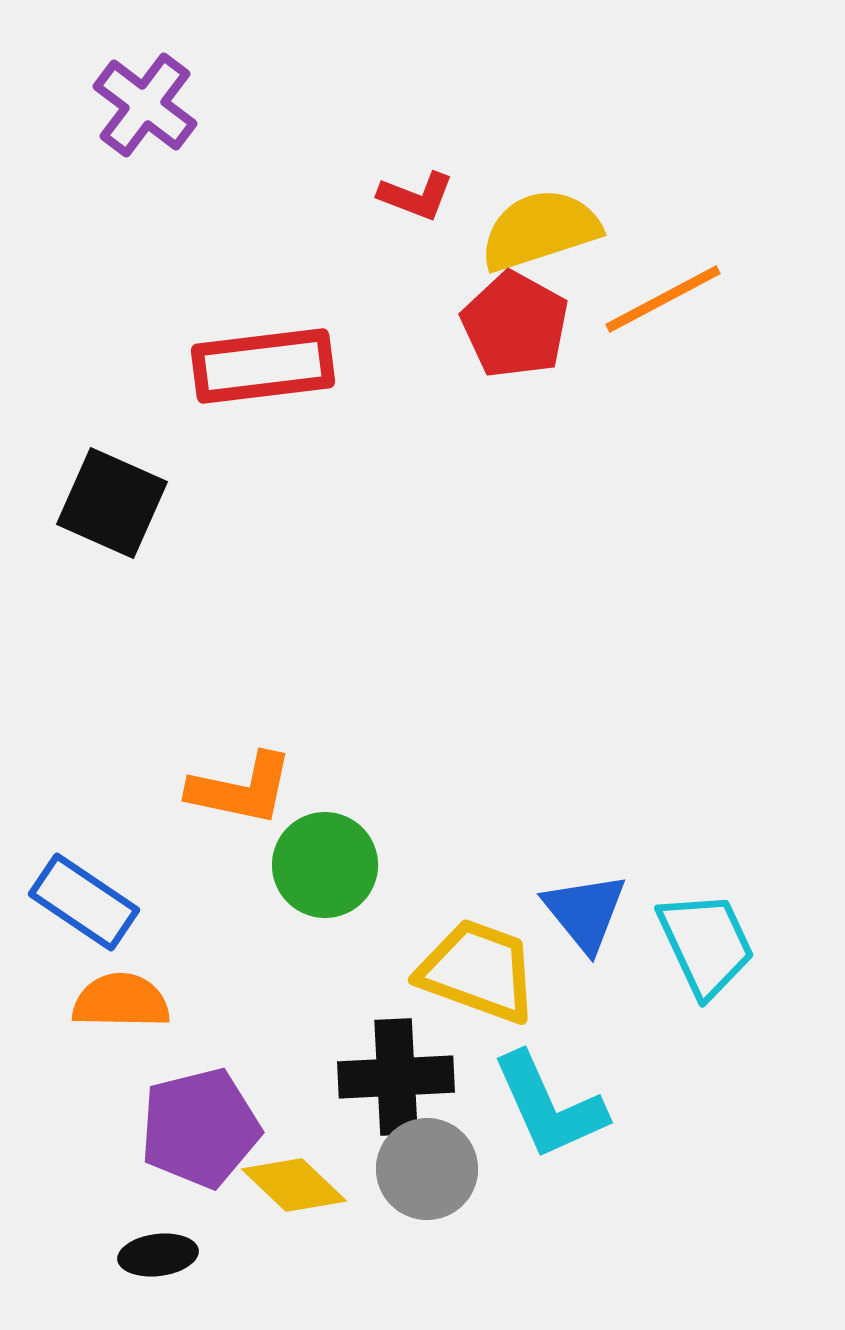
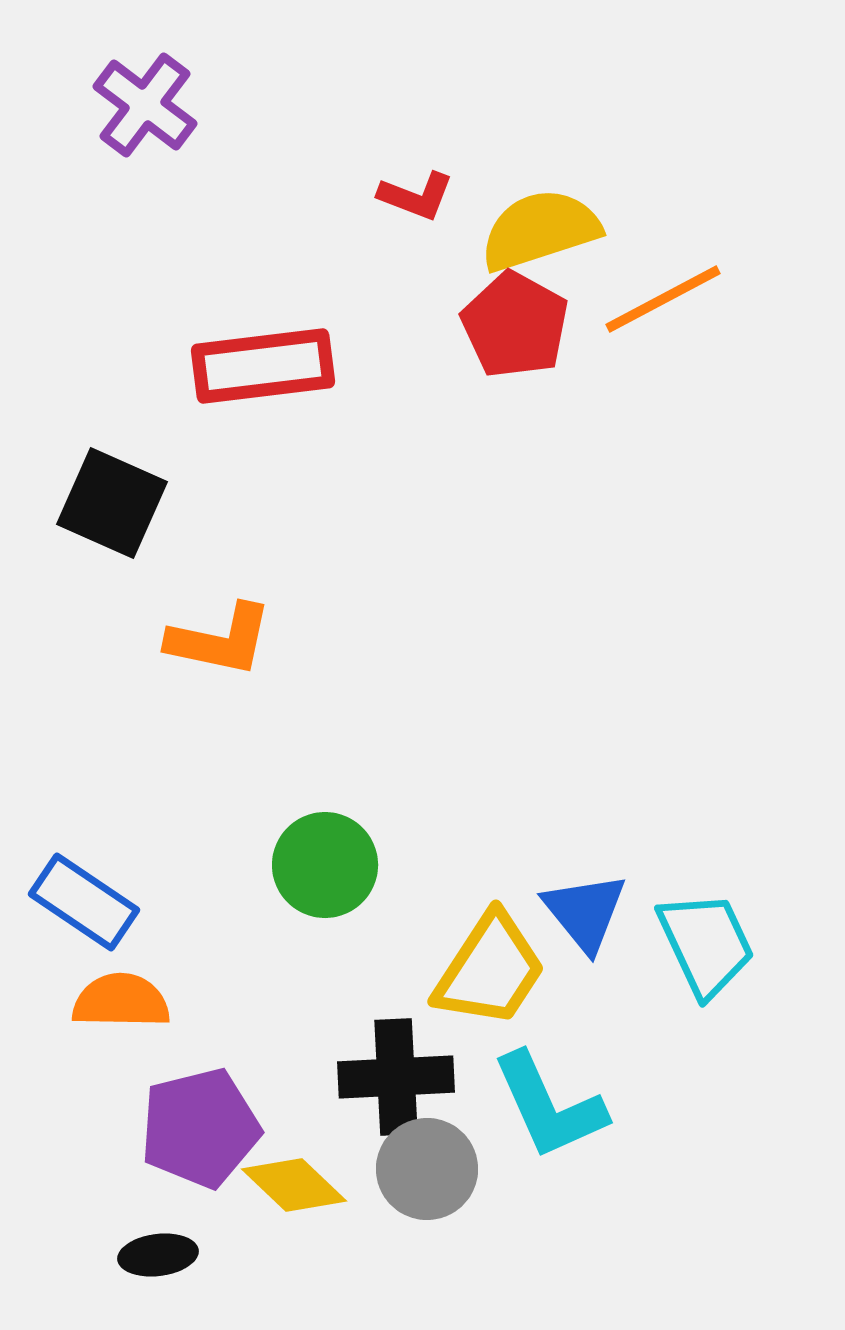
orange L-shape: moved 21 px left, 149 px up
yellow trapezoid: moved 12 px right, 1 px up; rotated 103 degrees clockwise
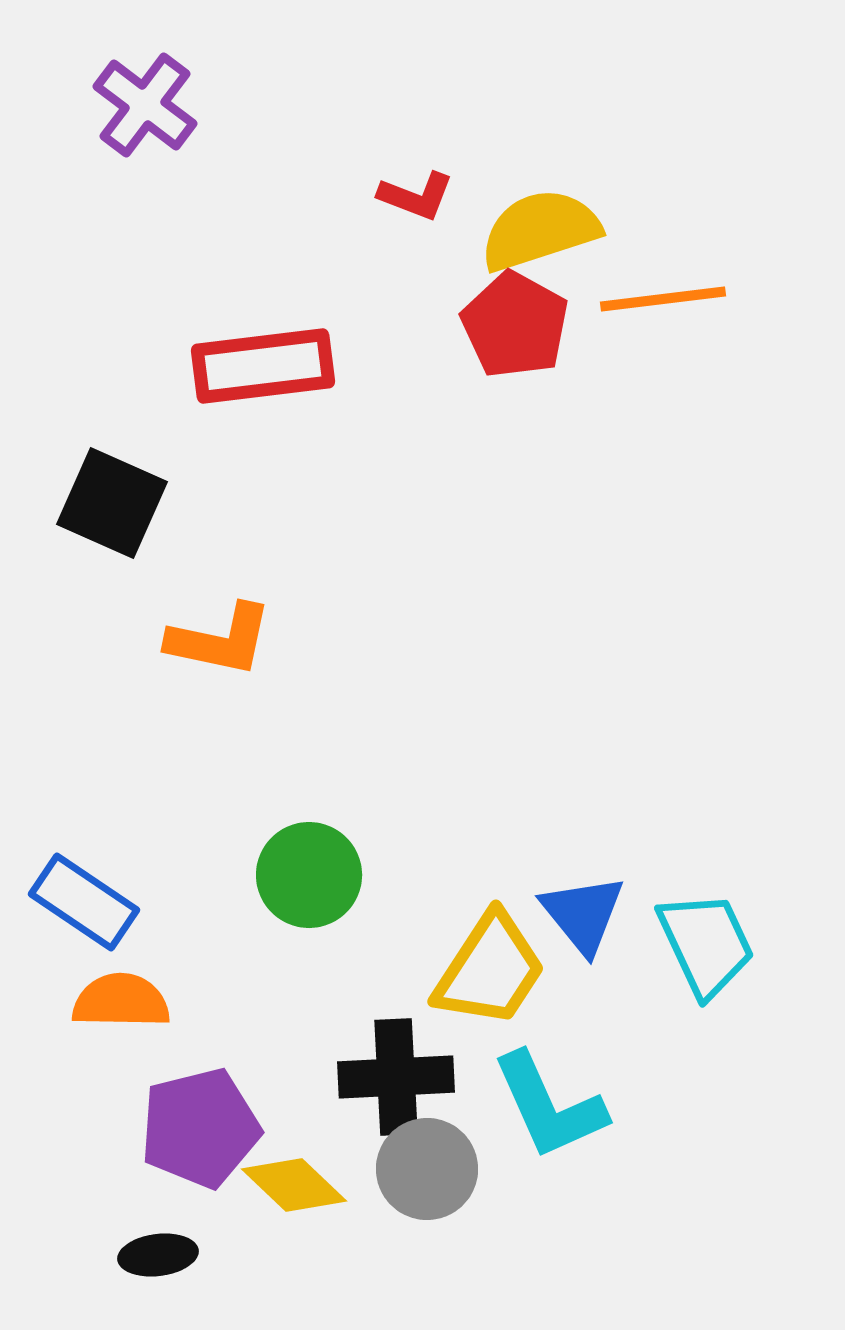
orange line: rotated 21 degrees clockwise
green circle: moved 16 px left, 10 px down
blue triangle: moved 2 px left, 2 px down
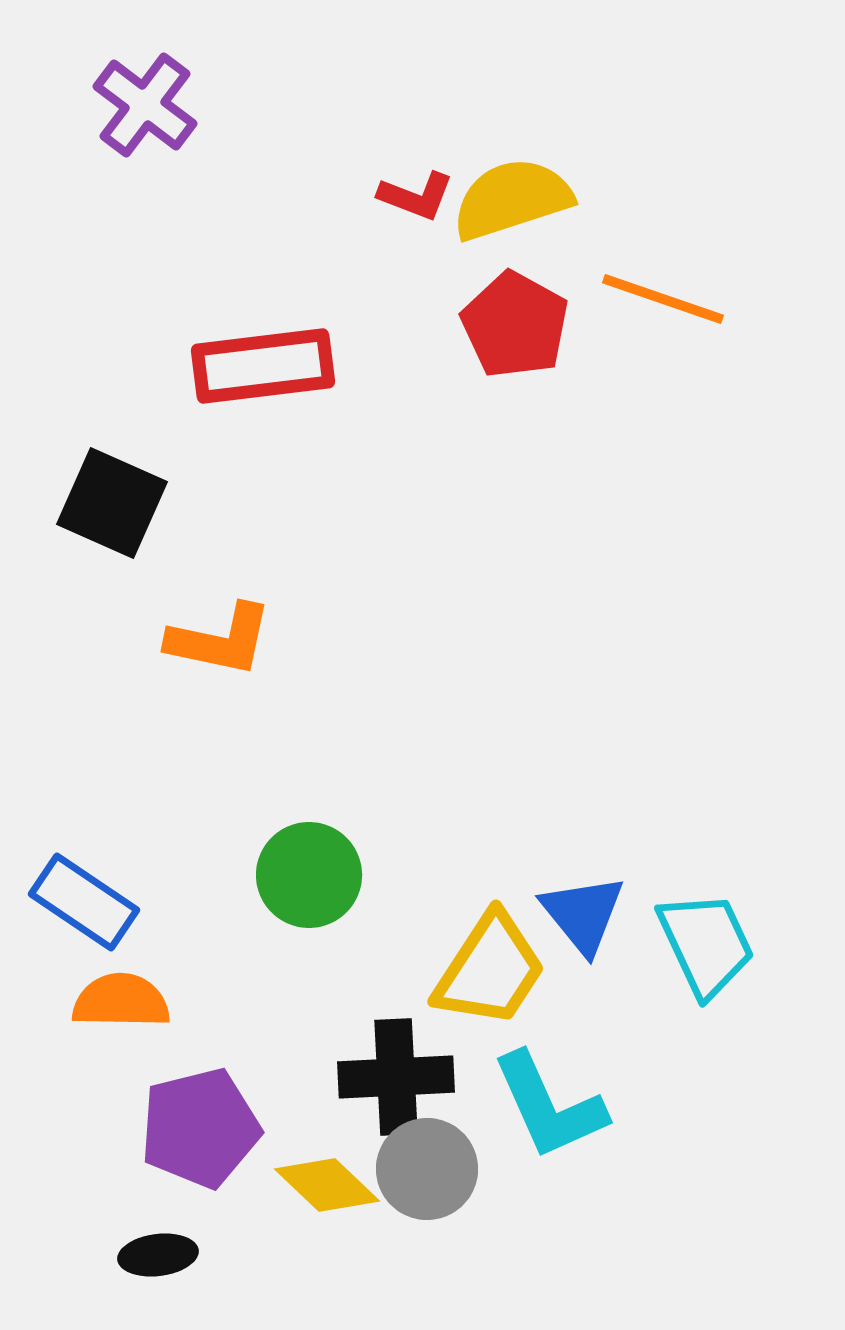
yellow semicircle: moved 28 px left, 31 px up
orange line: rotated 26 degrees clockwise
yellow diamond: moved 33 px right
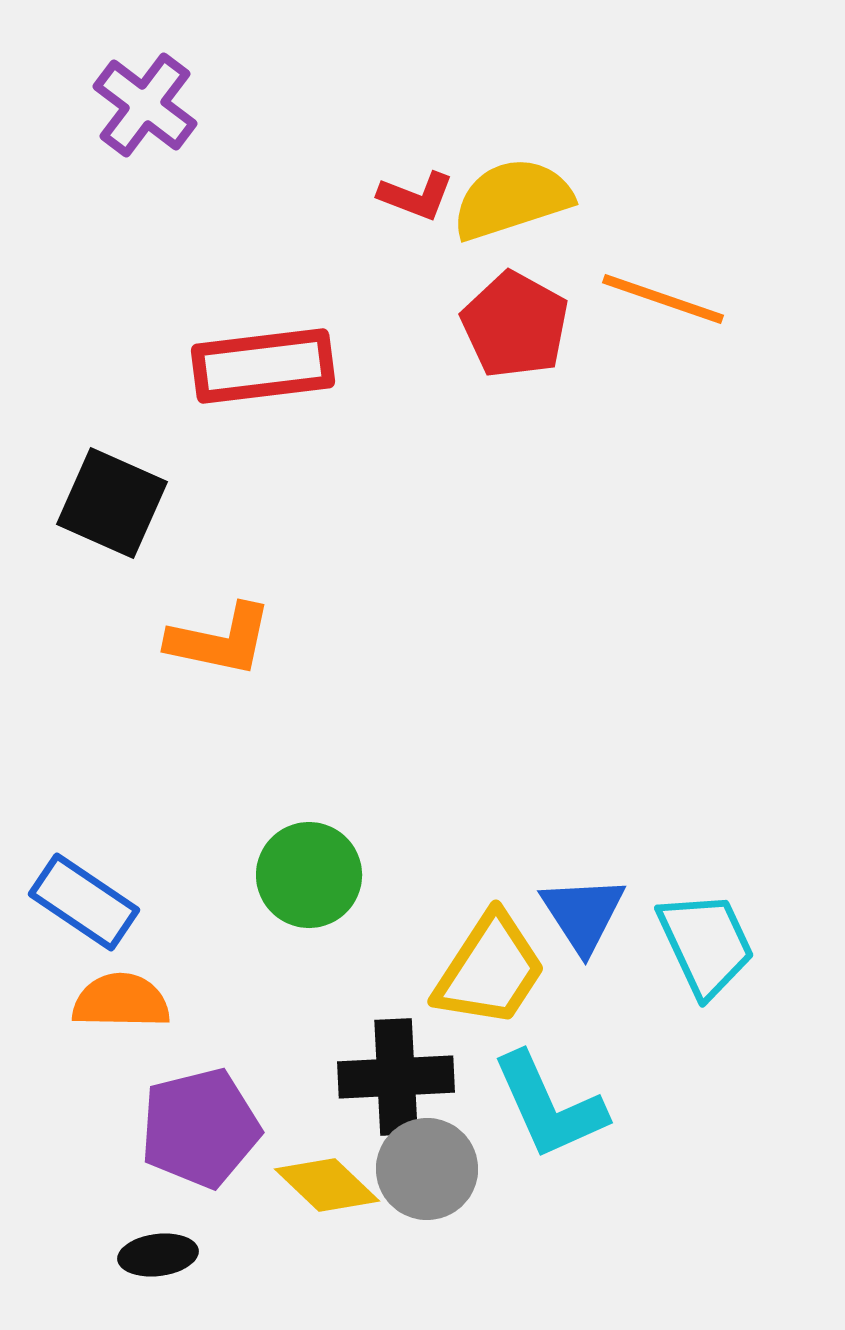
blue triangle: rotated 6 degrees clockwise
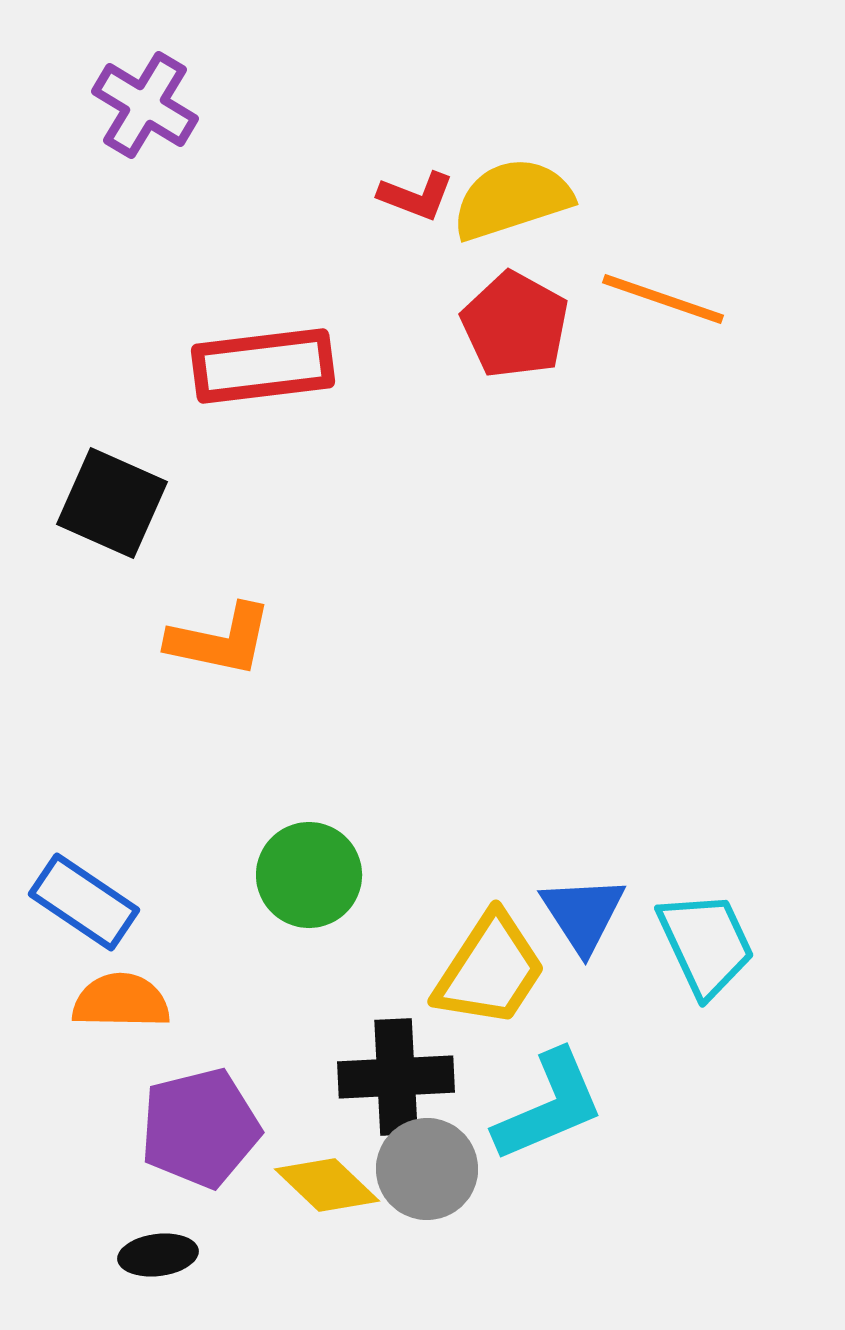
purple cross: rotated 6 degrees counterclockwise
cyan L-shape: rotated 89 degrees counterclockwise
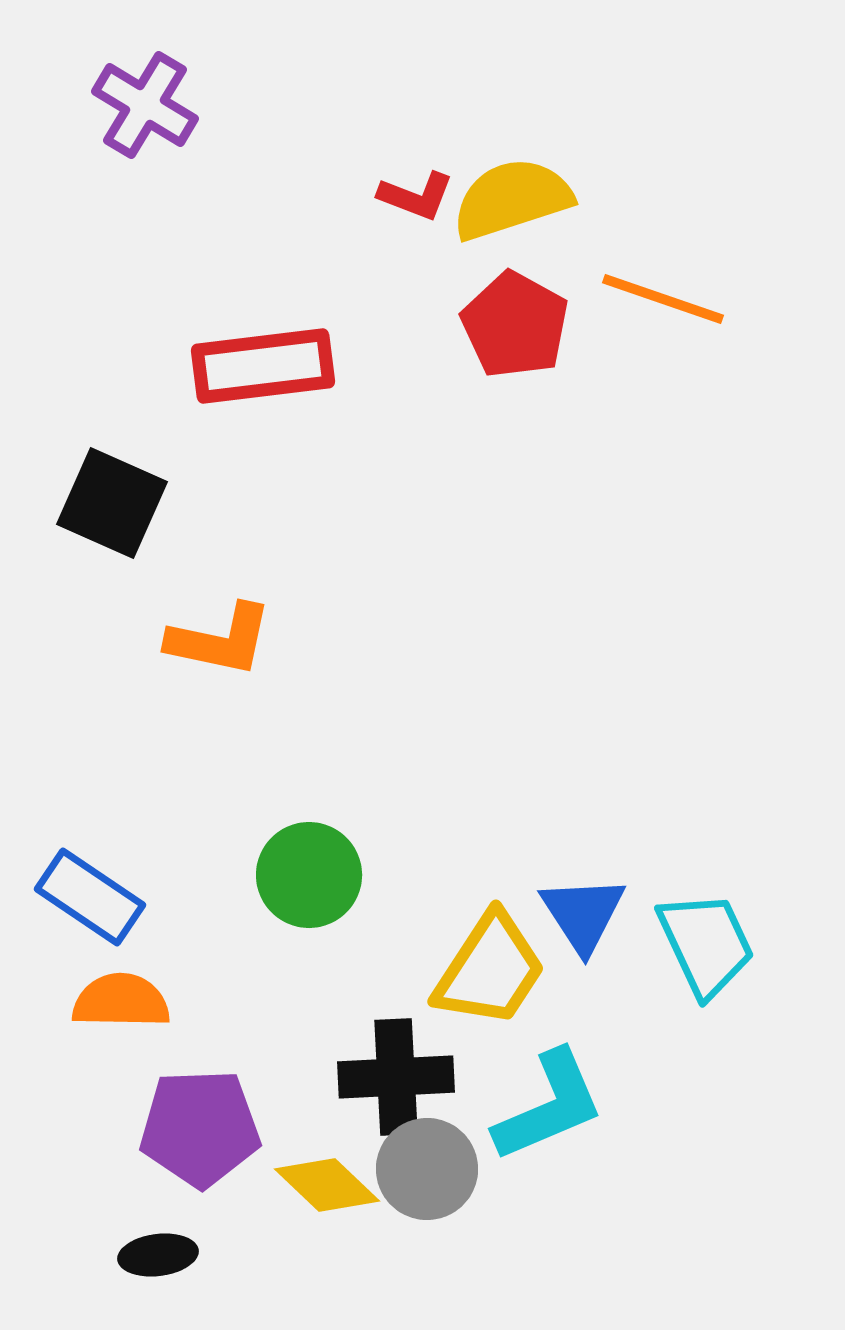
blue rectangle: moved 6 px right, 5 px up
purple pentagon: rotated 12 degrees clockwise
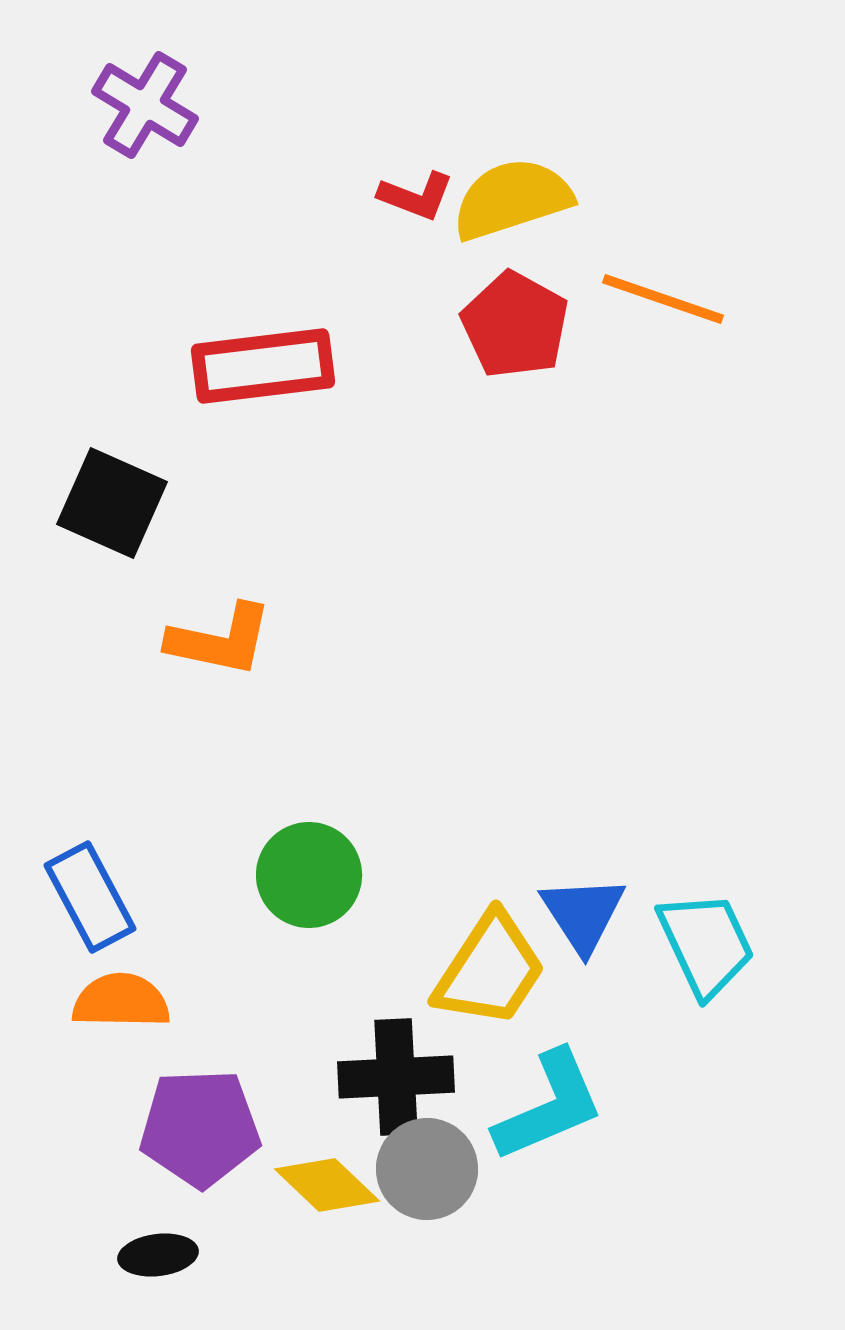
blue rectangle: rotated 28 degrees clockwise
